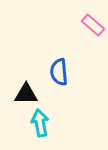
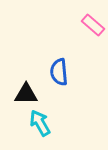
cyan arrow: rotated 20 degrees counterclockwise
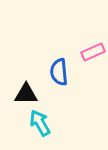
pink rectangle: moved 27 px down; rotated 65 degrees counterclockwise
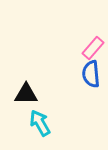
pink rectangle: moved 4 px up; rotated 25 degrees counterclockwise
blue semicircle: moved 32 px right, 2 px down
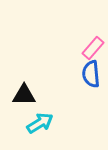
black triangle: moved 2 px left, 1 px down
cyan arrow: rotated 88 degrees clockwise
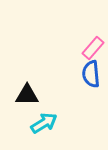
black triangle: moved 3 px right
cyan arrow: moved 4 px right
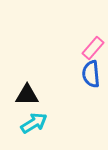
cyan arrow: moved 10 px left
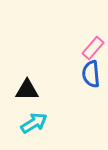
black triangle: moved 5 px up
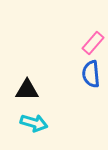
pink rectangle: moved 5 px up
cyan arrow: rotated 48 degrees clockwise
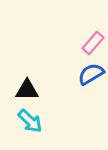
blue semicircle: rotated 64 degrees clockwise
cyan arrow: moved 4 px left, 2 px up; rotated 28 degrees clockwise
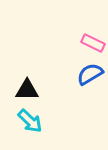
pink rectangle: rotated 75 degrees clockwise
blue semicircle: moved 1 px left
